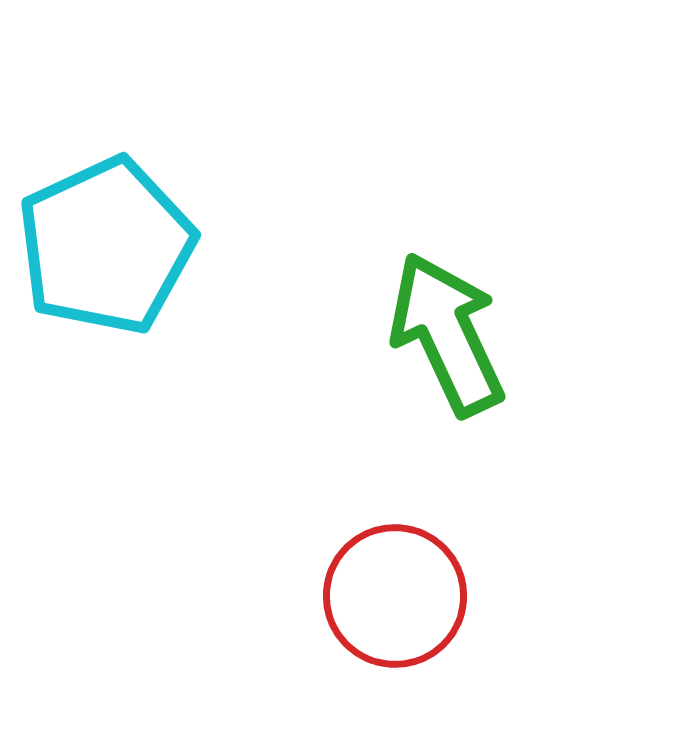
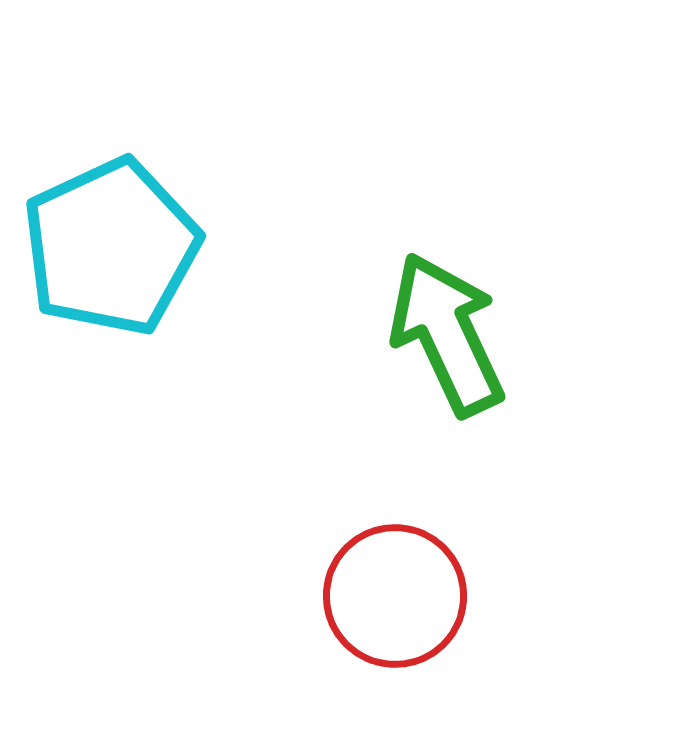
cyan pentagon: moved 5 px right, 1 px down
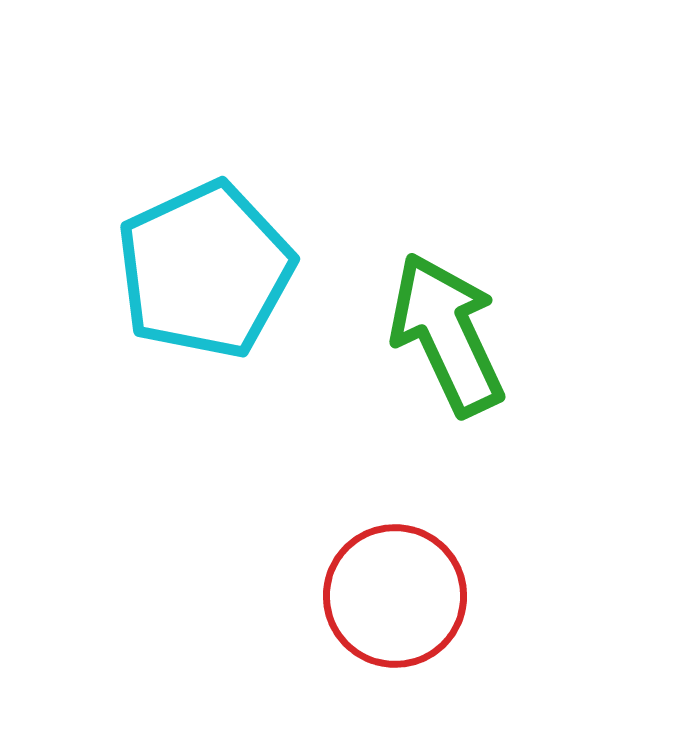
cyan pentagon: moved 94 px right, 23 px down
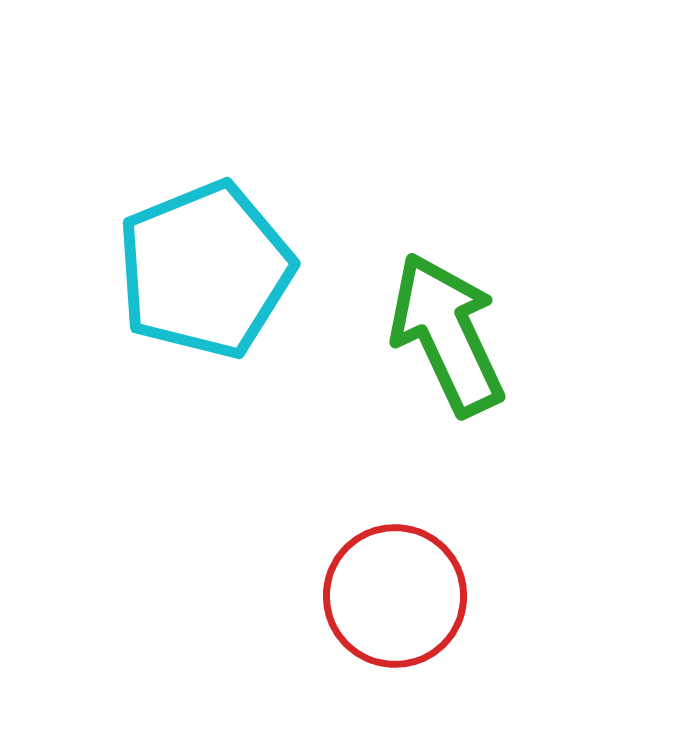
cyan pentagon: rotated 3 degrees clockwise
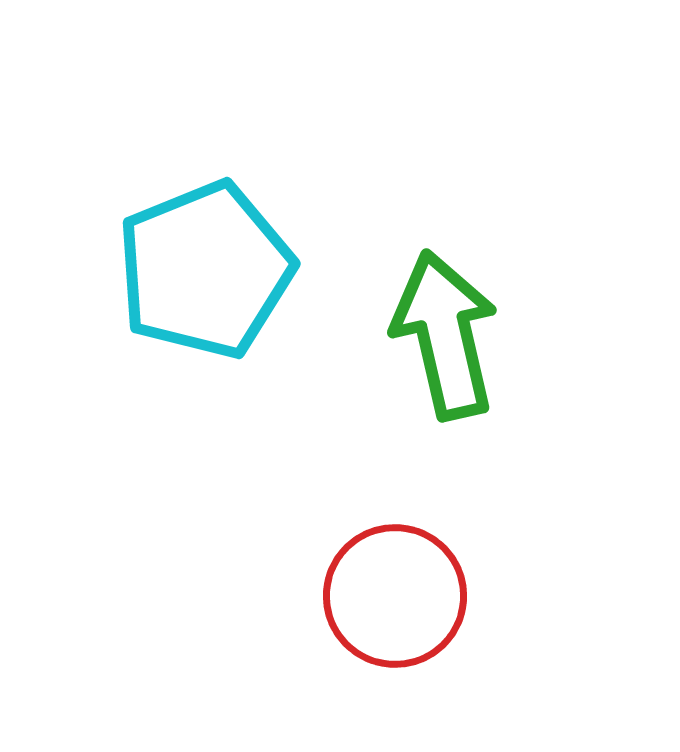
green arrow: moved 2 px left, 1 px down; rotated 12 degrees clockwise
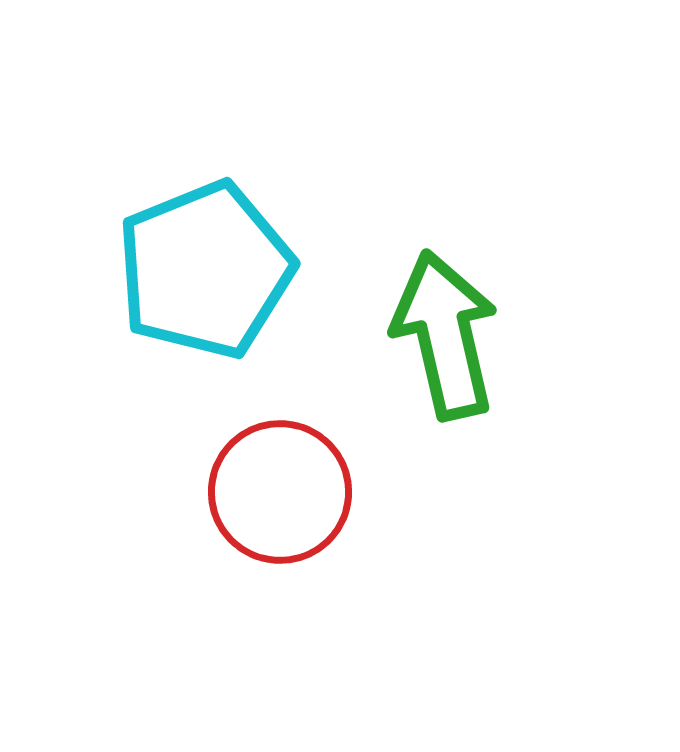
red circle: moved 115 px left, 104 px up
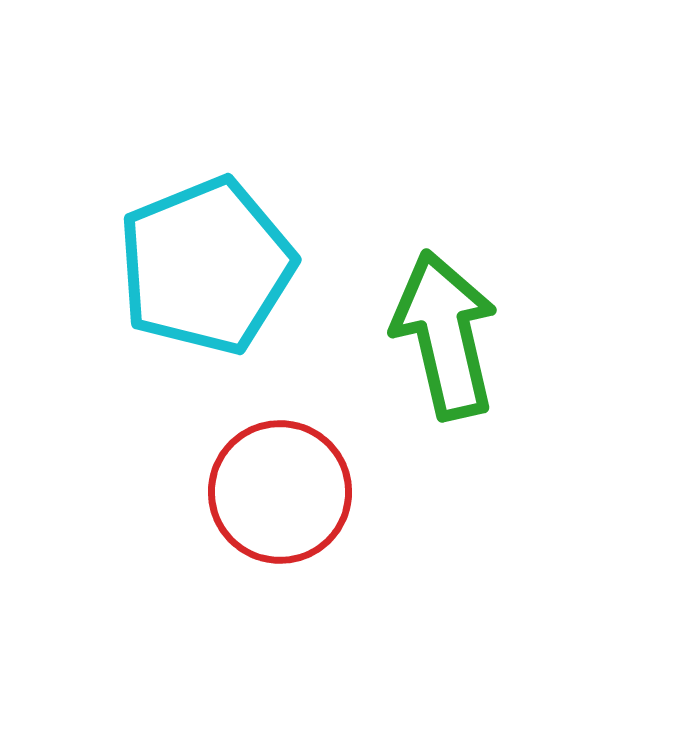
cyan pentagon: moved 1 px right, 4 px up
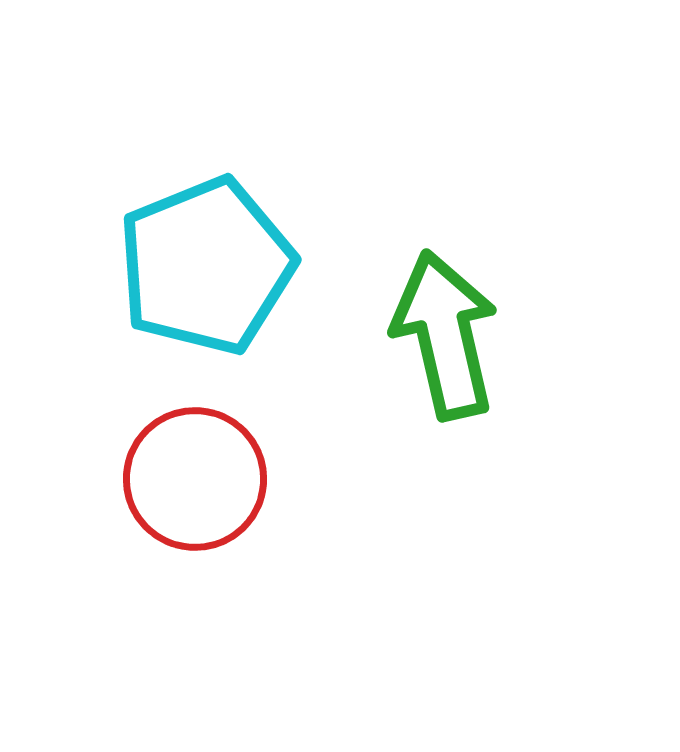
red circle: moved 85 px left, 13 px up
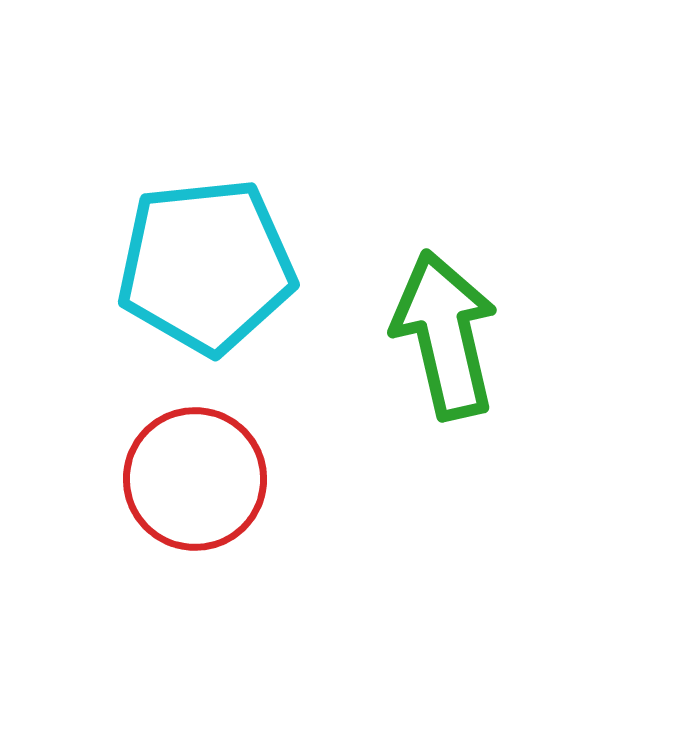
cyan pentagon: rotated 16 degrees clockwise
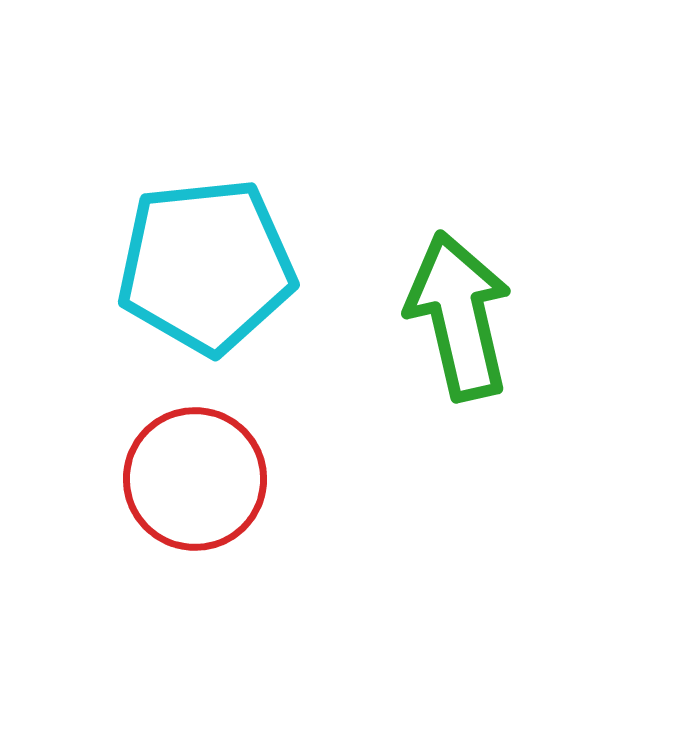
green arrow: moved 14 px right, 19 px up
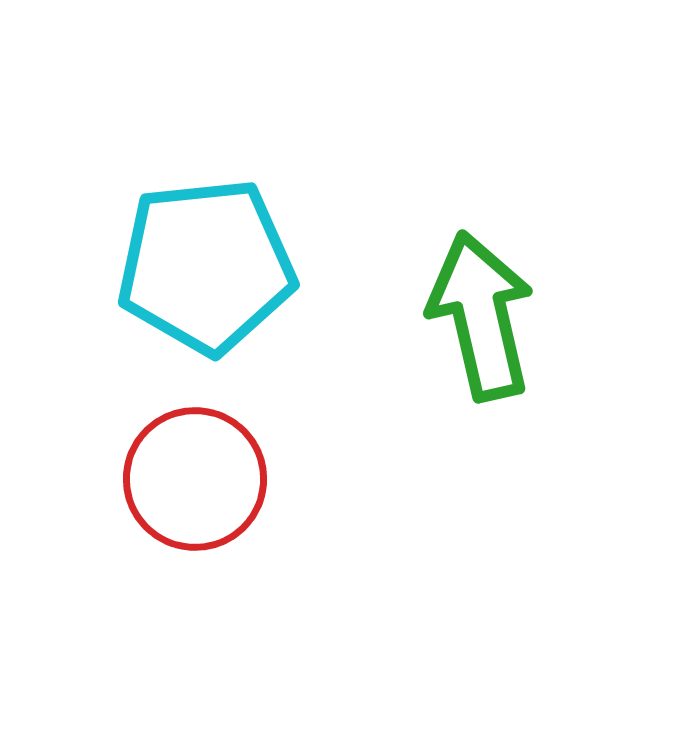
green arrow: moved 22 px right
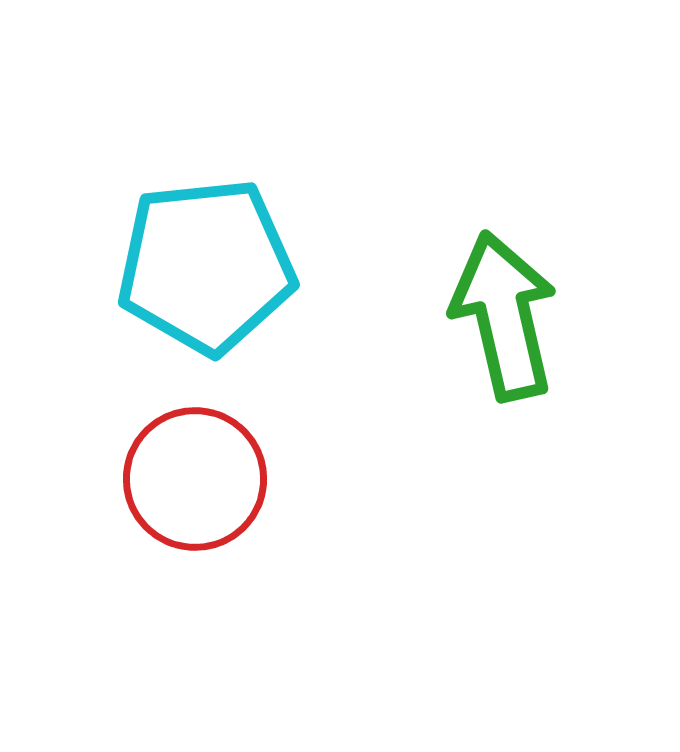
green arrow: moved 23 px right
